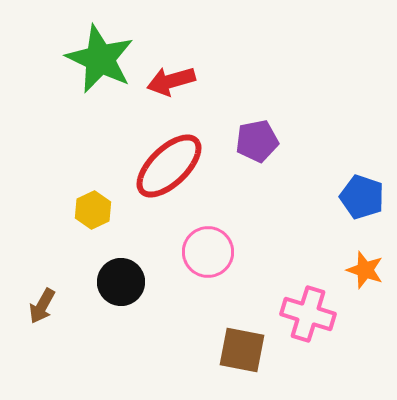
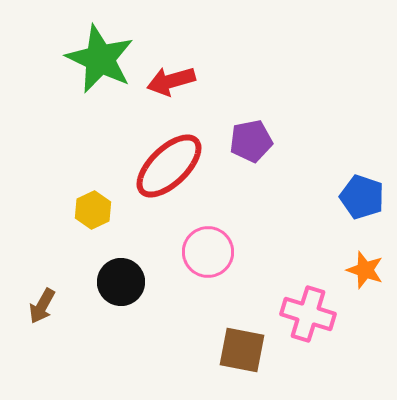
purple pentagon: moved 6 px left
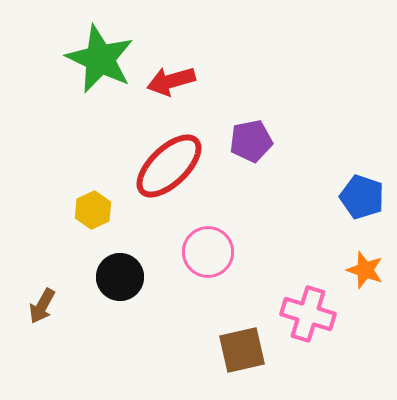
black circle: moved 1 px left, 5 px up
brown square: rotated 24 degrees counterclockwise
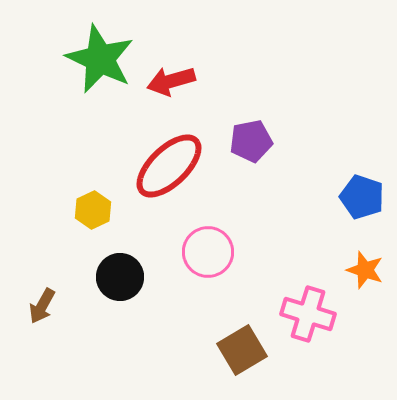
brown square: rotated 18 degrees counterclockwise
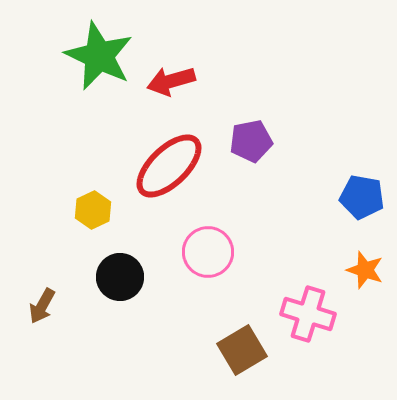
green star: moved 1 px left, 3 px up
blue pentagon: rotated 9 degrees counterclockwise
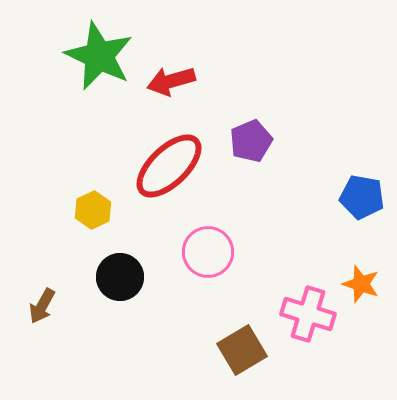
purple pentagon: rotated 12 degrees counterclockwise
orange star: moved 4 px left, 14 px down
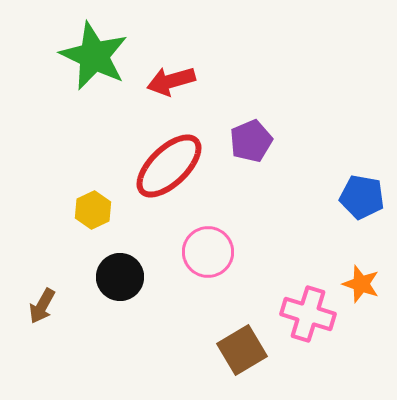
green star: moved 5 px left
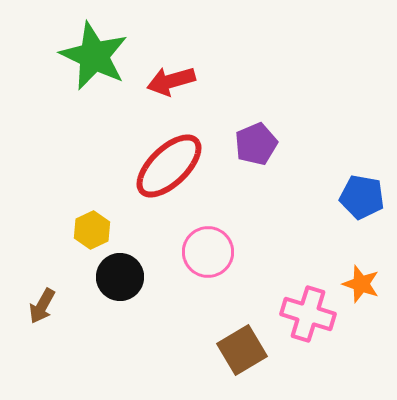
purple pentagon: moved 5 px right, 3 px down
yellow hexagon: moved 1 px left, 20 px down
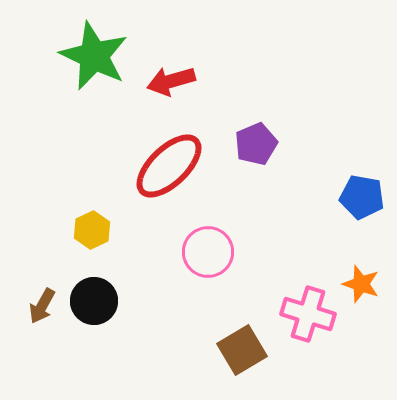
black circle: moved 26 px left, 24 px down
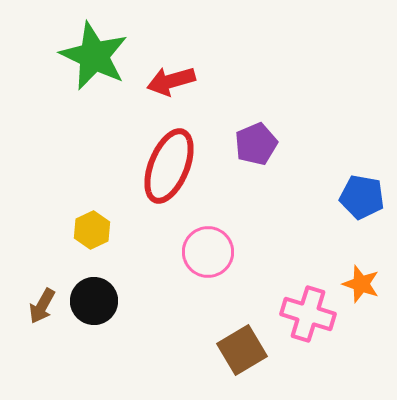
red ellipse: rotated 24 degrees counterclockwise
